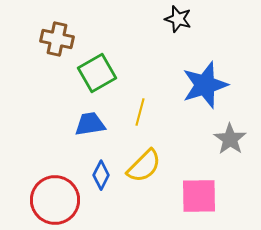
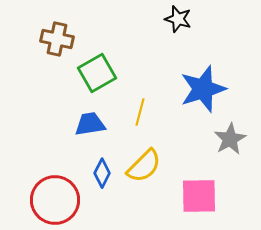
blue star: moved 2 px left, 4 px down
gray star: rotated 8 degrees clockwise
blue diamond: moved 1 px right, 2 px up
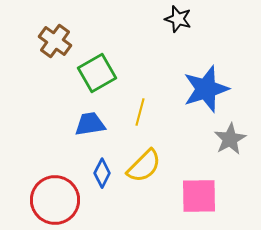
brown cross: moved 2 px left, 2 px down; rotated 24 degrees clockwise
blue star: moved 3 px right
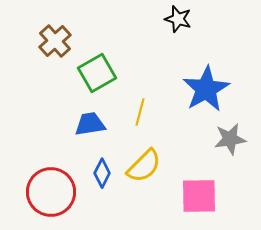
brown cross: rotated 12 degrees clockwise
blue star: rotated 12 degrees counterclockwise
gray star: rotated 20 degrees clockwise
red circle: moved 4 px left, 8 px up
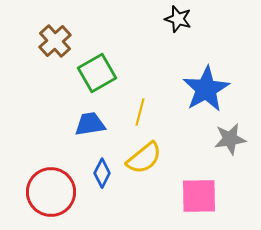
yellow semicircle: moved 8 px up; rotated 6 degrees clockwise
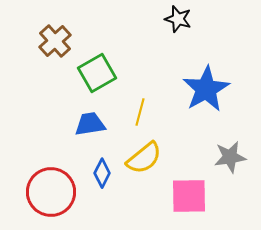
gray star: moved 18 px down
pink square: moved 10 px left
